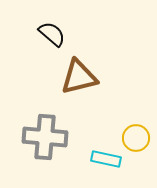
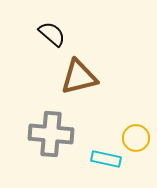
gray cross: moved 6 px right, 3 px up
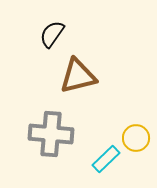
black semicircle: rotated 96 degrees counterclockwise
brown triangle: moved 1 px left, 1 px up
cyan rectangle: rotated 56 degrees counterclockwise
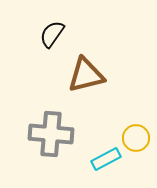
brown triangle: moved 8 px right, 1 px up
cyan rectangle: rotated 16 degrees clockwise
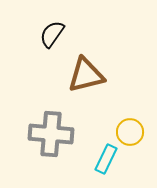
yellow circle: moved 6 px left, 6 px up
cyan rectangle: rotated 36 degrees counterclockwise
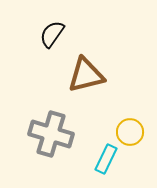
gray cross: rotated 12 degrees clockwise
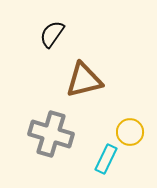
brown triangle: moved 2 px left, 5 px down
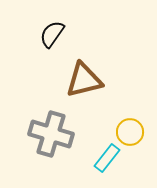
cyan rectangle: moved 1 px right, 1 px up; rotated 12 degrees clockwise
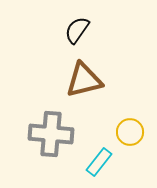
black semicircle: moved 25 px right, 4 px up
gray cross: rotated 12 degrees counterclockwise
cyan rectangle: moved 8 px left, 4 px down
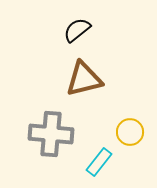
black semicircle: rotated 16 degrees clockwise
brown triangle: moved 1 px up
